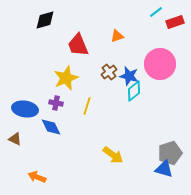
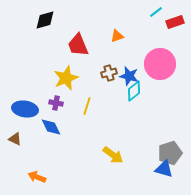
brown cross: moved 1 px down; rotated 21 degrees clockwise
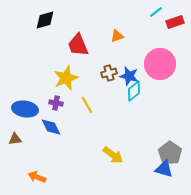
yellow line: moved 1 px up; rotated 48 degrees counterclockwise
brown triangle: rotated 32 degrees counterclockwise
gray pentagon: rotated 20 degrees counterclockwise
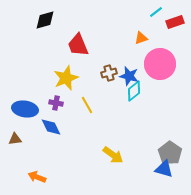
orange triangle: moved 24 px right, 2 px down
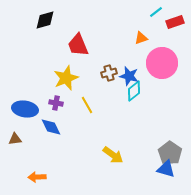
pink circle: moved 2 px right, 1 px up
blue triangle: moved 2 px right
orange arrow: rotated 24 degrees counterclockwise
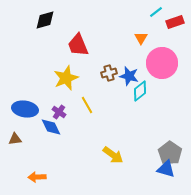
orange triangle: rotated 40 degrees counterclockwise
cyan diamond: moved 6 px right
purple cross: moved 3 px right, 9 px down; rotated 24 degrees clockwise
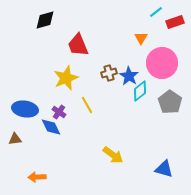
blue star: rotated 18 degrees clockwise
gray pentagon: moved 51 px up
blue triangle: moved 2 px left
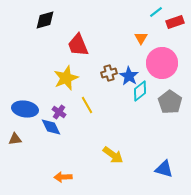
orange arrow: moved 26 px right
